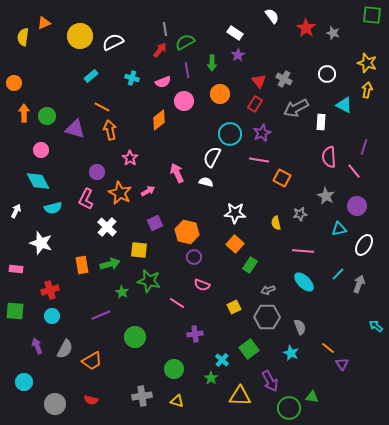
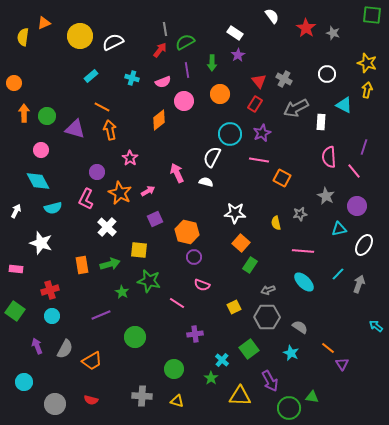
purple square at (155, 223): moved 4 px up
orange square at (235, 244): moved 6 px right, 1 px up
green square at (15, 311): rotated 30 degrees clockwise
gray semicircle at (300, 327): rotated 35 degrees counterclockwise
gray cross at (142, 396): rotated 12 degrees clockwise
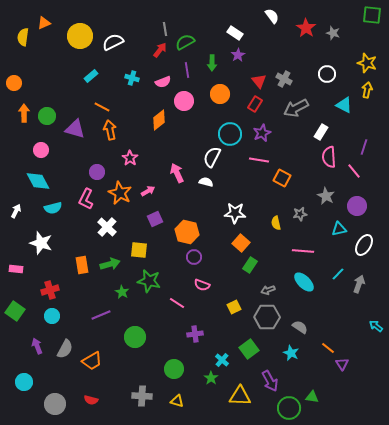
white rectangle at (321, 122): moved 10 px down; rotated 28 degrees clockwise
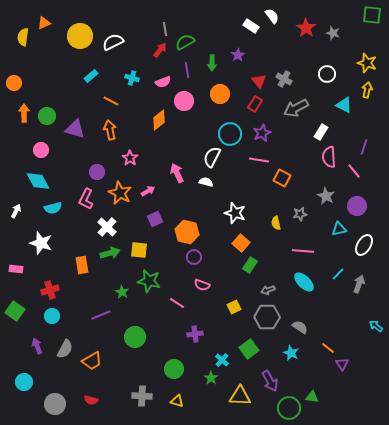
white rectangle at (235, 33): moved 16 px right, 7 px up
orange line at (102, 107): moved 9 px right, 6 px up
white star at (235, 213): rotated 15 degrees clockwise
green arrow at (110, 264): moved 11 px up
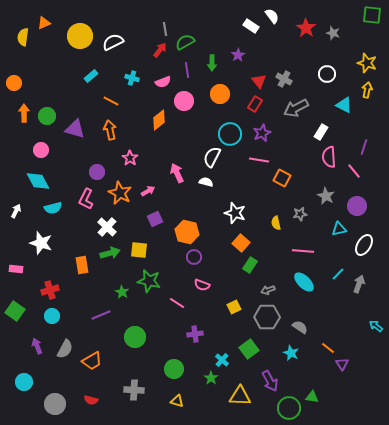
gray cross at (142, 396): moved 8 px left, 6 px up
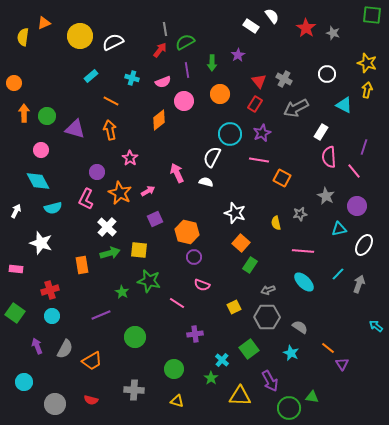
green square at (15, 311): moved 2 px down
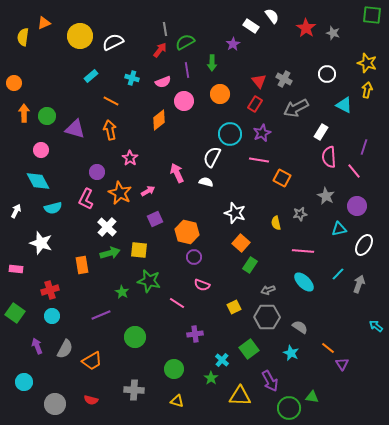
purple star at (238, 55): moved 5 px left, 11 px up
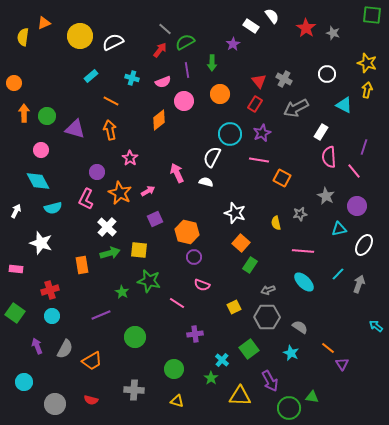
gray line at (165, 29): rotated 40 degrees counterclockwise
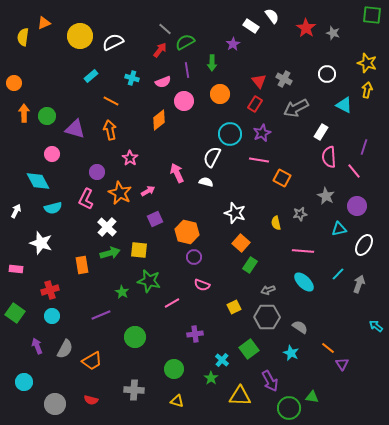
pink circle at (41, 150): moved 11 px right, 4 px down
pink line at (177, 303): moved 5 px left; rotated 63 degrees counterclockwise
